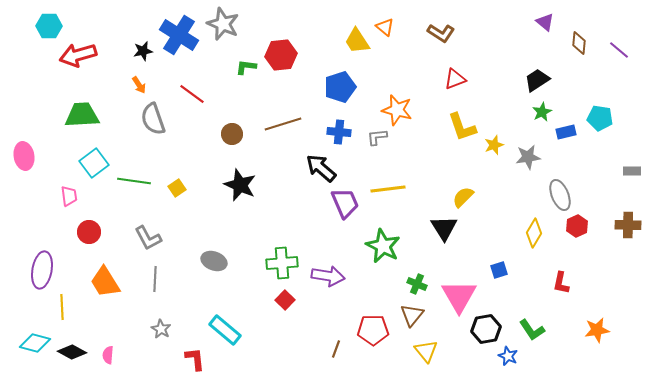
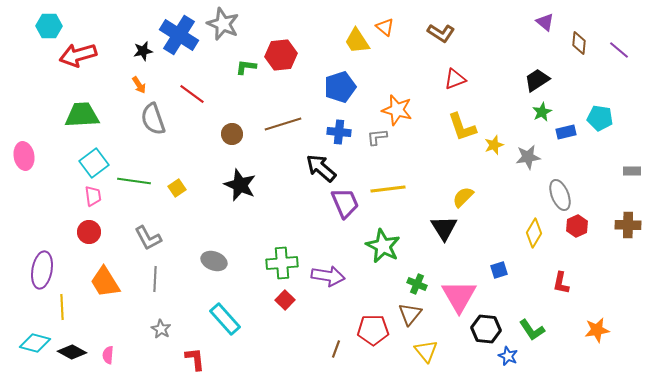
pink trapezoid at (69, 196): moved 24 px right
brown triangle at (412, 315): moved 2 px left, 1 px up
black hexagon at (486, 329): rotated 16 degrees clockwise
cyan rectangle at (225, 330): moved 11 px up; rotated 8 degrees clockwise
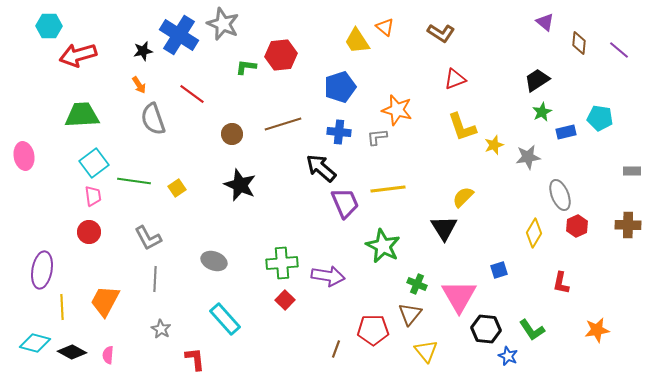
orange trapezoid at (105, 282): moved 19 px down; rotated 60 degrees clockwise
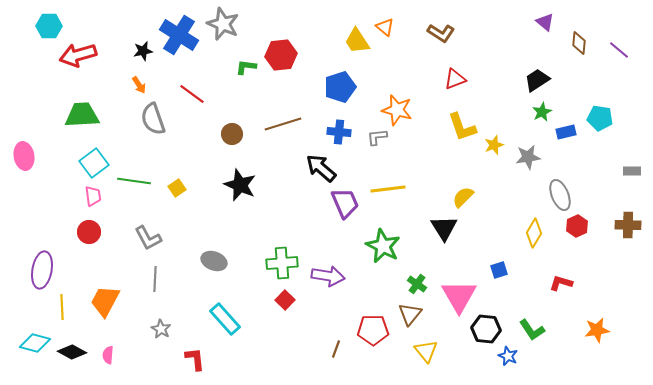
red L-shape at (561, 283): rotated 95 degrees clockwise
green cross at (417, 284): rotated 12 degrees clockwise
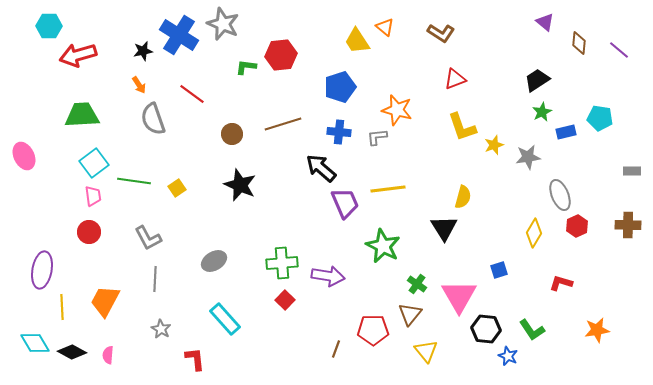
pink ellipse at (24, 156): rotated 16 degrees counterclockwise
yellow semicircle at (463, 197): rotated 150 degrees clockwise
gray ellipse at (214, 261): rotated 50 degrees counterclockwise
cyan diamond at (35, 343): rotated 44 degrees clockwise
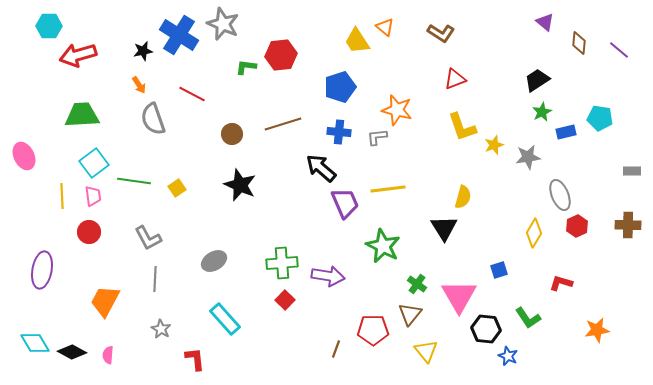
red line at (192, 94): rotated 8 degrees counterclockwise
yellow line at (62, 307): moved 111 px up
green L-shape at (532, 330): moved 4 px left, 12 px up
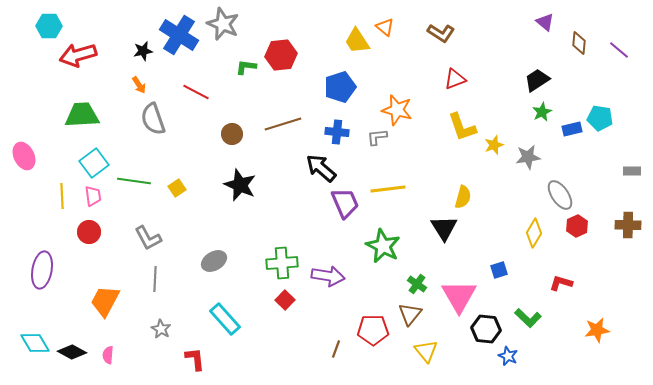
red line at (192, 94): moved 4 px right, 2 px up
blue cross at (339, 132): moved 2 px left
blue rectangle at (566, 132): moved 6 px right, 3 px up
gray ellipse at (560, 195): rotated 12 degrees counterclockwise
green L-shape at (528, 318): rotated 12 degrees counterclockwise
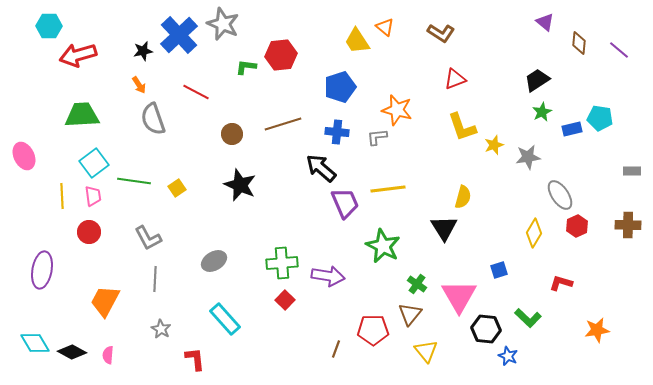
blue cross at (179, 35): rotated 15 degrees clockwise
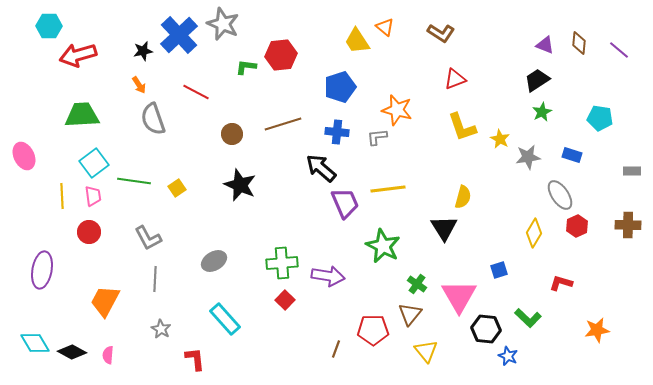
purple triangle at (545, 22): moved 23 px down; rotated 18 degrees counterclockwise
blue rectangle at (572, 129): moved 26 px down; rotated 30 degrees clockwise
yellow star at (494, 145): moved 6 px right, 6 px up; rotated 24 degrees counterclockwise
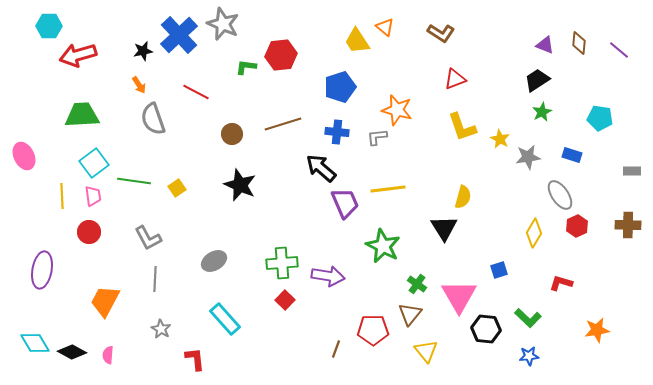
blue star at (508, 356): moved 21 px right; rotated 30 degrees counterclockwise
